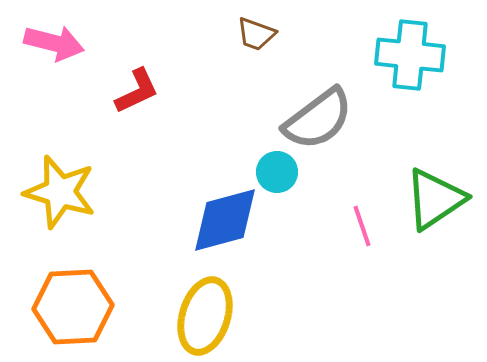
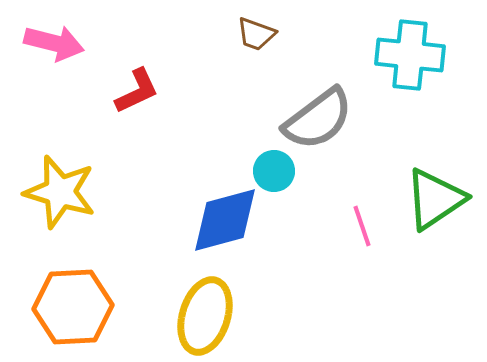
cyan circle: moved 3 px left, 1 px up
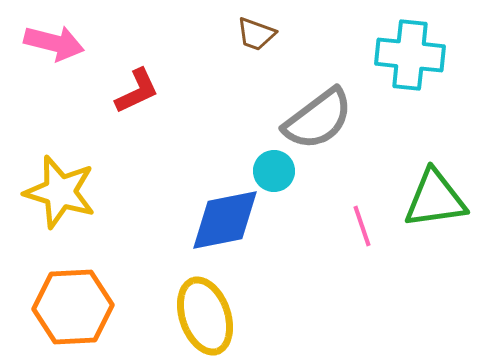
green triangle: rotated 26 degrees clockwise
blue diamond: rotated 4 degrees clockwise
yellow ellipse: rotated 36 degrees counterclockwise
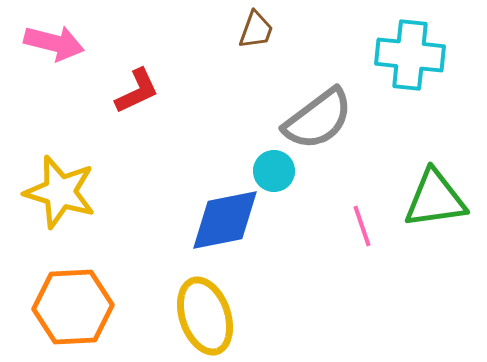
brown trapezoid: moved 4 px up; rotated 90 degrees counterclockwise
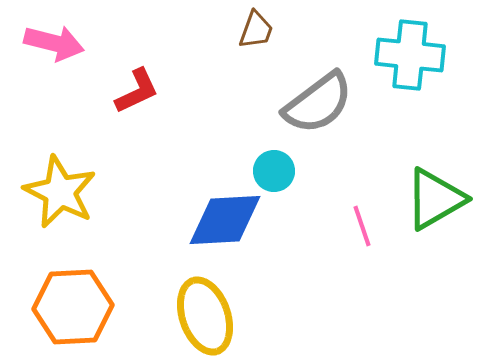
gray semicircle: moved 16 px up
yellow star: rotated 10 degrees clockwise
green triangle: rotated 22 degrees counterclockwise
blue diamond: rotated 8 degrees clockwise
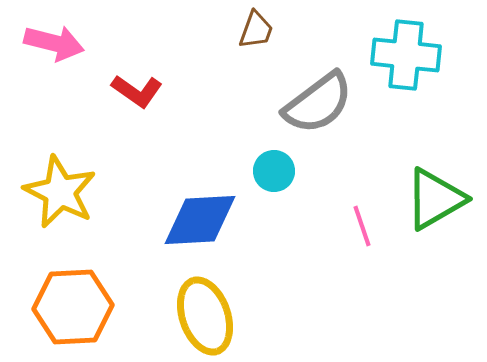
cyan cross: moved 4 px left
red L-shape: rotated 60 degrees clockwise
blue diamond: moved 25 px left
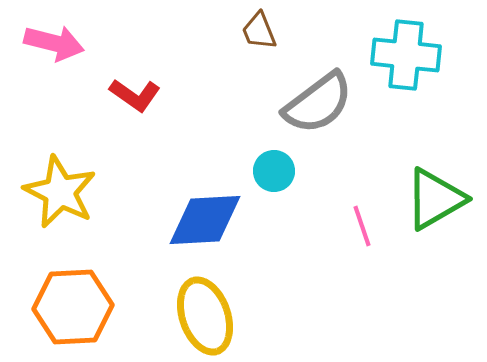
brown trapezoid: moved 3 px right, 1 px down; rotated 138 degrees clockwise
red L-shape: moved 2 px left, 4 px down
blue diamond: moved 5 px right
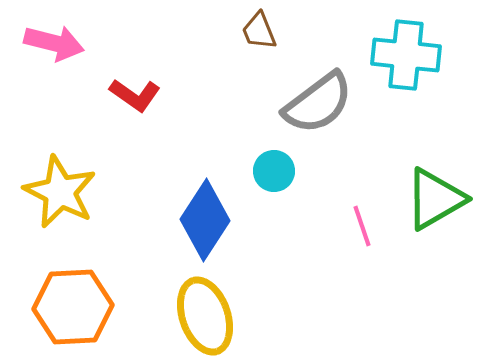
blue diamond: rotated 54 degrees counterclockwise
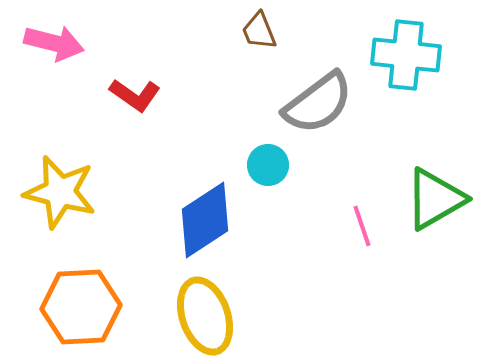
cyan circle: moved 6 px left, 6 px up
yellow star: rotated 12 degrees counterclockwise
blue diamond: rotated 24 degrees clockwise
orange hexagon: moved 8 px right
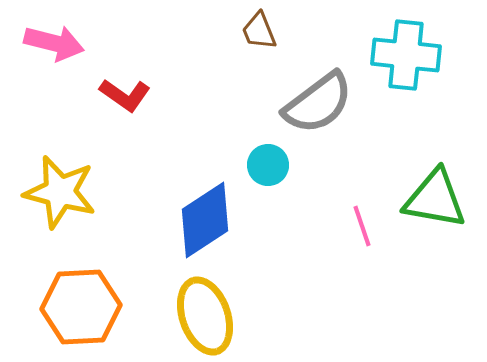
red L-shape: moved 10 px left
green triangle: rotated 40 degrees clockwise
